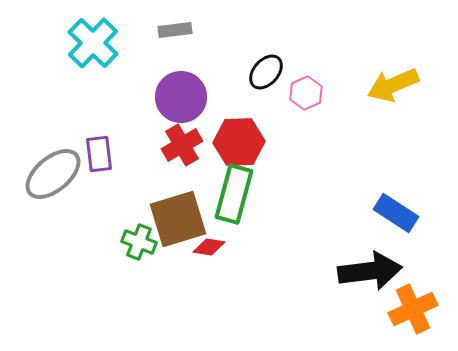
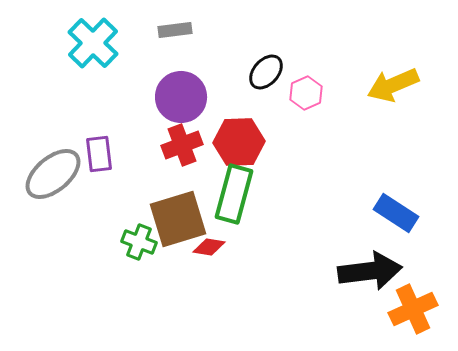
red cross: rotated 9 degrees clockwise
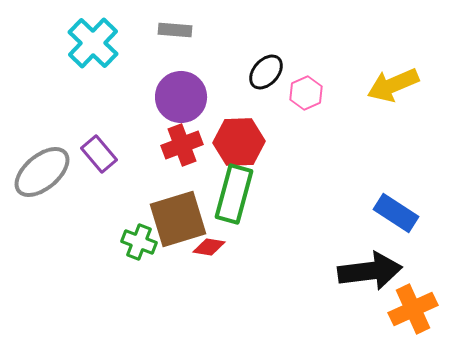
gray rectangle: rotated 12 degrees clockwise
purple rectangle: rotated 33 degrees counterclockwise
gray ellipse: moved 11 px left, 2 px up
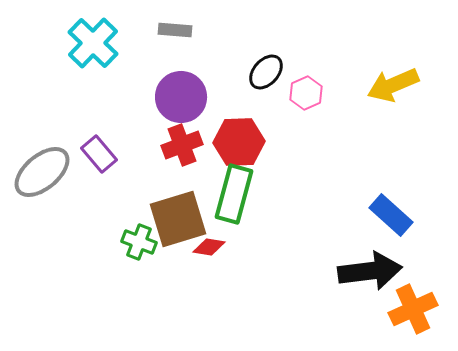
blue rectangle: moved 5 px left, 2 px down; rotated 9 degrees clockwise
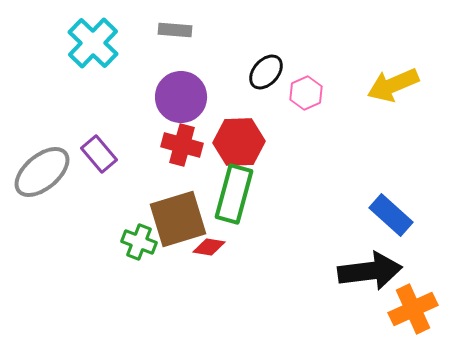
red cross: rotated 36 degrees clockwise
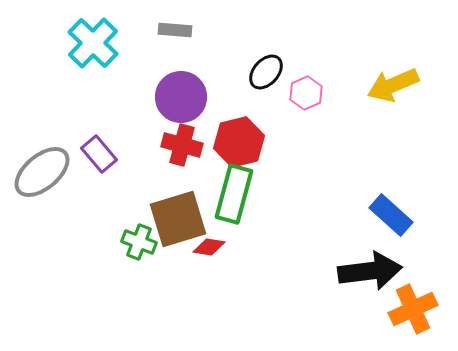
red hexagon: rotated 12 degrees counterclockwise
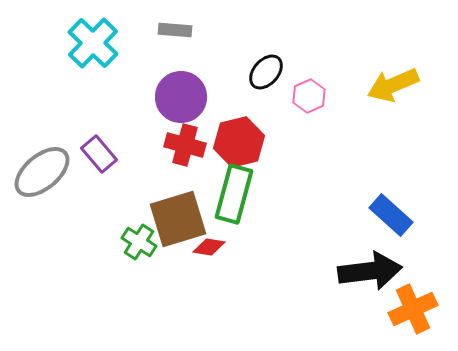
pink hexagon: moved 3 px right, 3 px down
red cross: moved 3 px right
green cross: rotated 12 degrees clockwise
